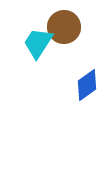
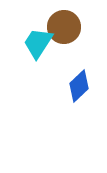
blue diamond: moved 8 px left, 1 px down; rotated 8 degrees counterclockwise
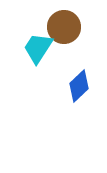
cyan trapezoid: moved 5 px down
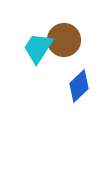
brown circle: moved 13 px down
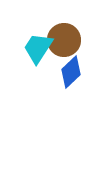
blue diamond: moved 8 px left, 14 px up
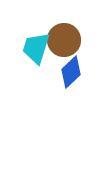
cyan trapezoid: moved 2 px left; rotated 16 degrees counterclockwise
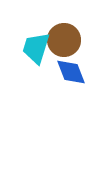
blue diamond: rotated 68 degrees counterclockwise
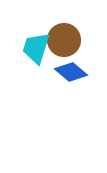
blue diamond: rotated 28 degrees counterclockwise
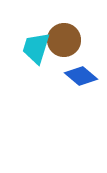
blue diamond: moved 10 px right, 4 px down
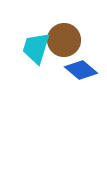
blue diamond: moved 6 px up
